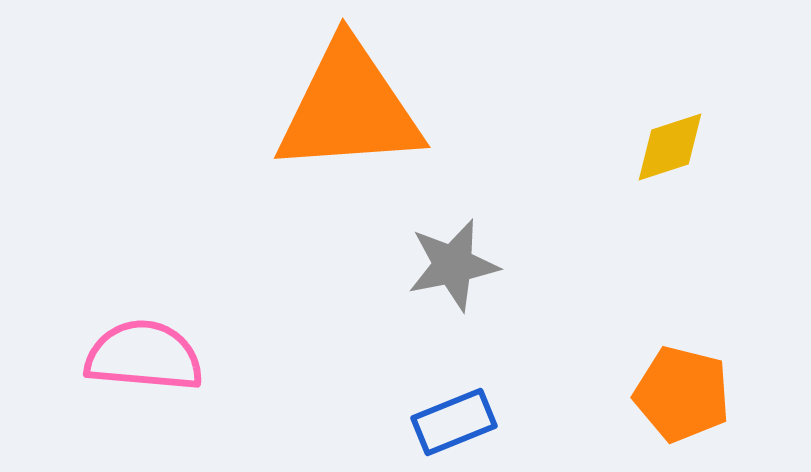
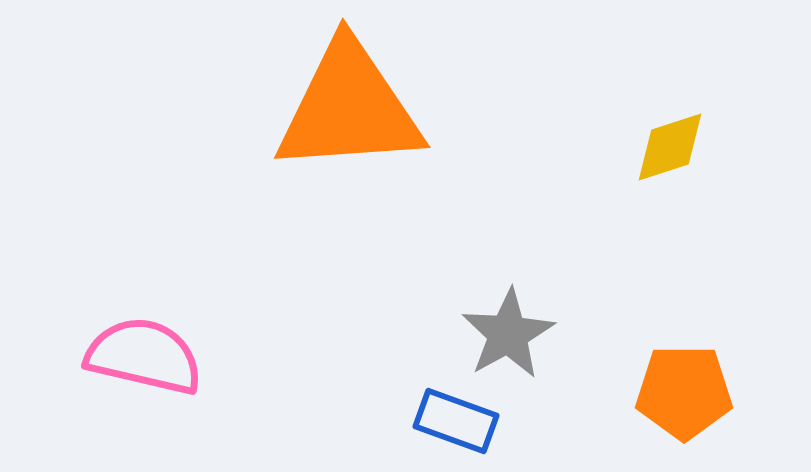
gray star: moved 55 px right, 69 px down; rotated 18 degrees counterclockwise
pink semicircle: rotated 8 degrees clockwise
orange pentagon: moved 2 px right, 2 px up; rotated 14 degrees counterclockwise
blue rectangle: moved 2 px right, 1 px up; rotated 42 degrees clockwise
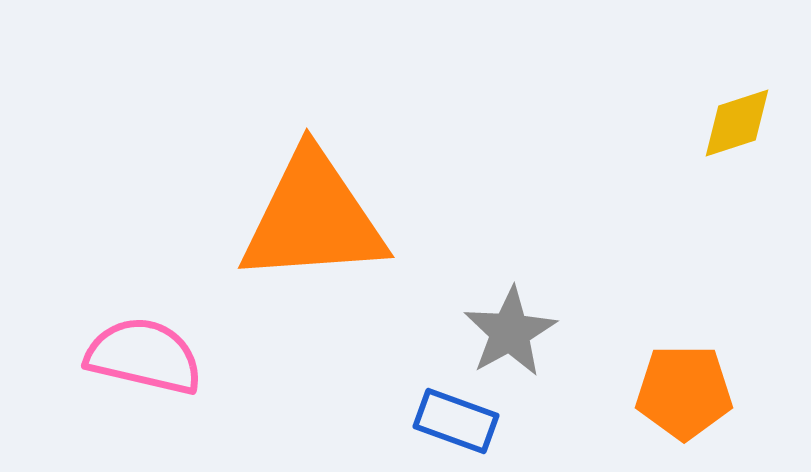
orange triangle: moved 36 px left, 110 px down
yellow diamond: moved 67 px right, 24 px up
gray star: moved 2 px right, 2 px up
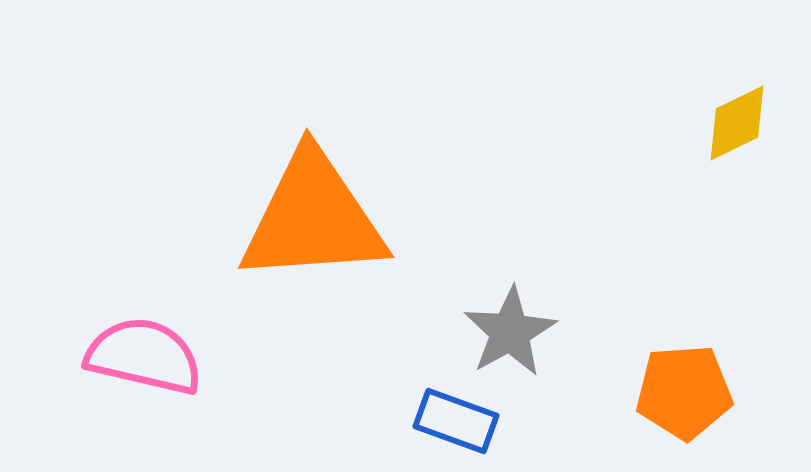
yellow diamond: rotated 8 degrees counterclockwise
orange pentagon: rotated 4 degrees counterclockwise
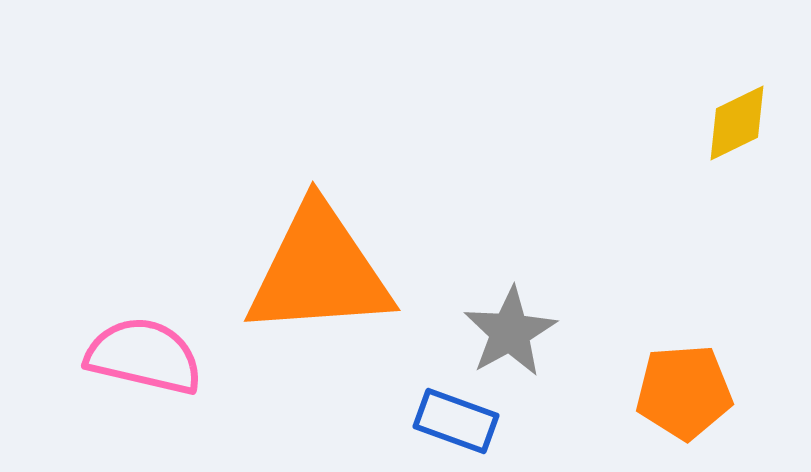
orange triangle: moved 6 px right, 53 px down
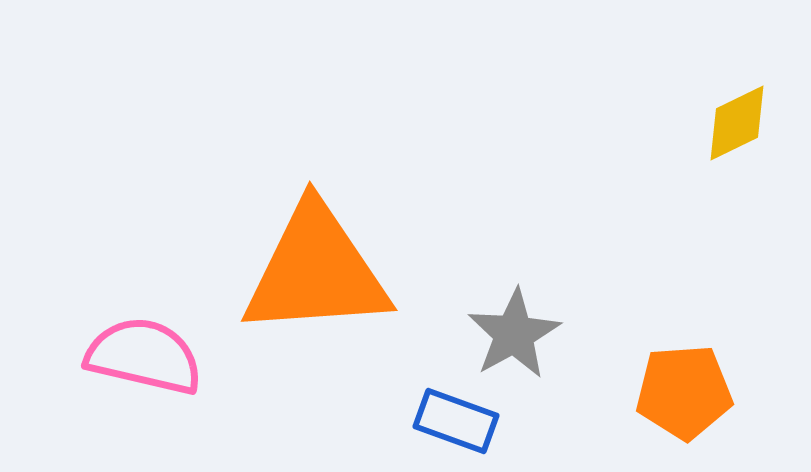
orange triangle: moved 3 px left
gray star: moved 4 px right, 2 px down
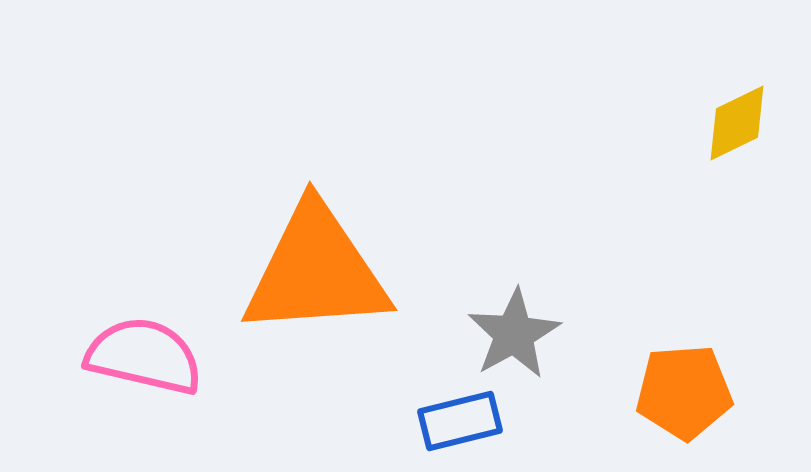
blue rectangle: moved 4 px right; rotated 34 degrees counterclockwise
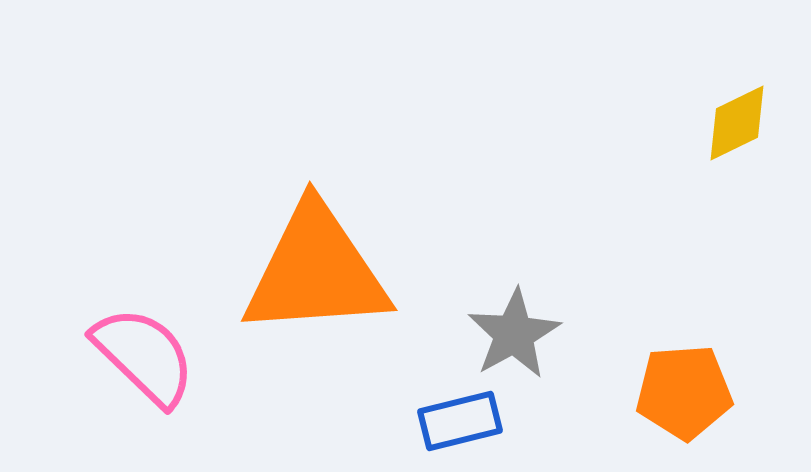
pink semicircle: rotated 31 degrees clockwise
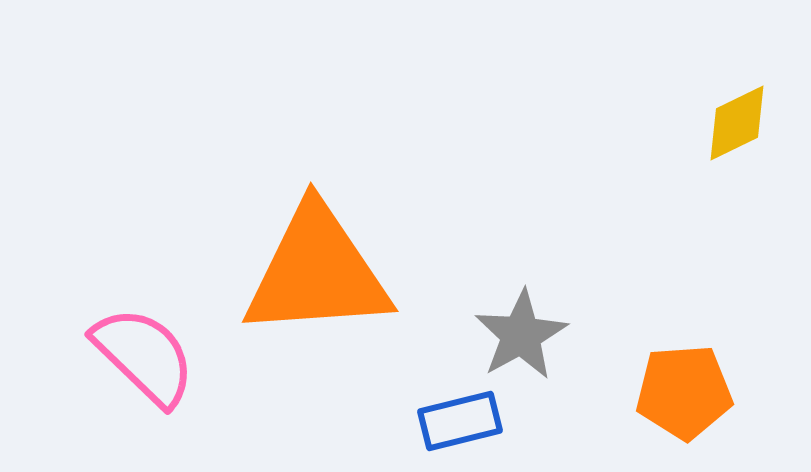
orange triangle: moved 1 px right, 1 px down
gray star: moved 7 px right, 1 px down
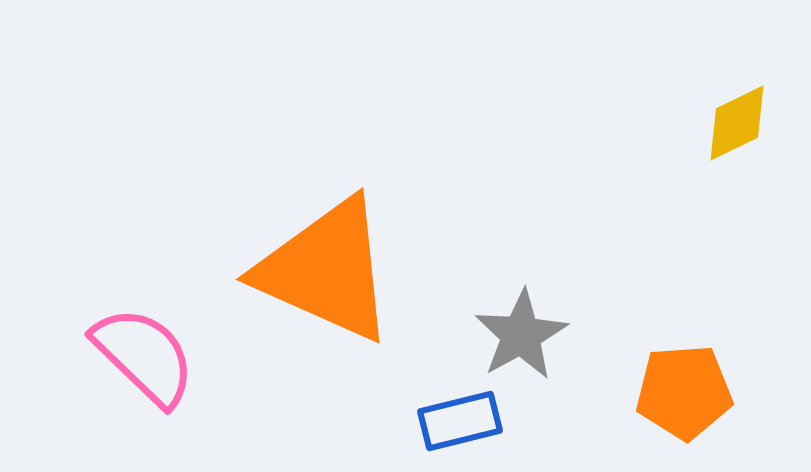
orange triangle: moved 9 px right, 2 px up; rotated 28 degrees clockwise
